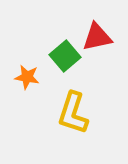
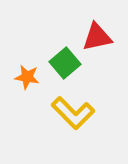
green square: moved 7 px down
yellow L-shape: rotated 63 degrees counterclockwise
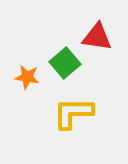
red triangle: rotated 20 degrees clockwise
yellow L-shape: rotated 135 degrees clockwise
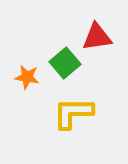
red triangle: rotated 16 degrees counterclockwise
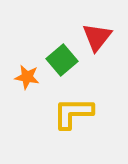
red triangle: rotated 44 degrees counterclockwise
green square: moved 3 px left, 3 px up
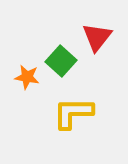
green square: moved 1 px left, 1 px down; rotated 8 degrees counterclockwise
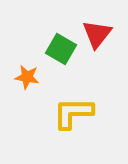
red triangle: moved 3 px up
green square: moved 12 px up; rotated 12 degrees counterclockwise
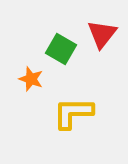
red triangle: moved 5 px right
orange star: moved 4 px right, 2 px down; rotated 10 degrees clockwise
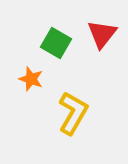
green square: moved 5 px left, 6 px up
yellow L-shape: rotated 120 degrees clockwise
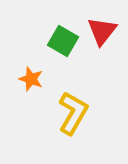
red triangle: moved 3 px up
green square: moved 7 px right, 2 px up
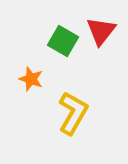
red triangle: moved 1 px left
